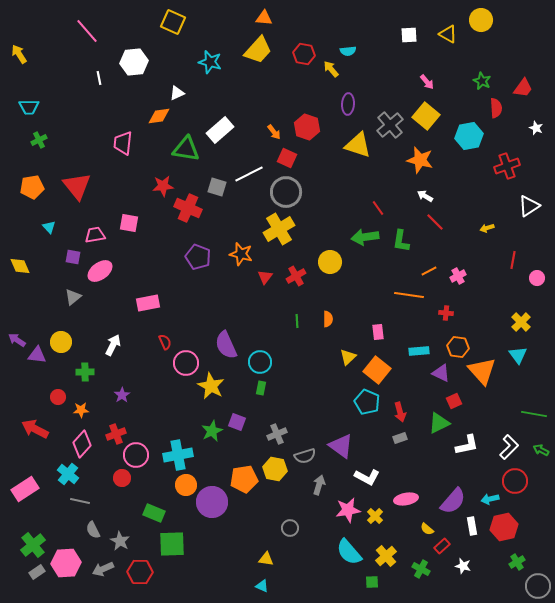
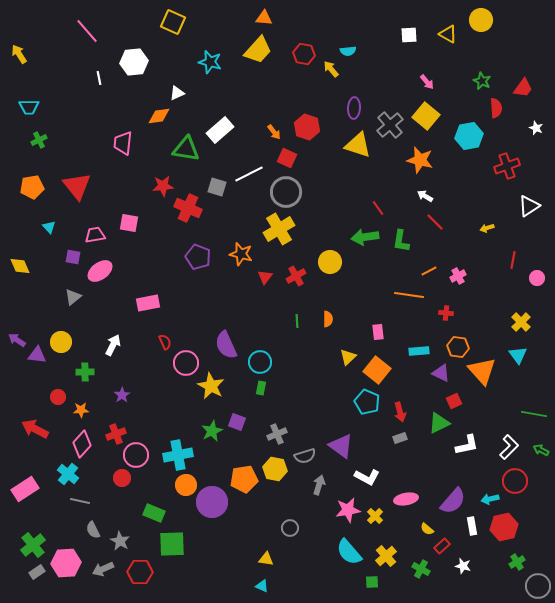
purple ellipse at (348, 104): moved 6 px right, 4 px down
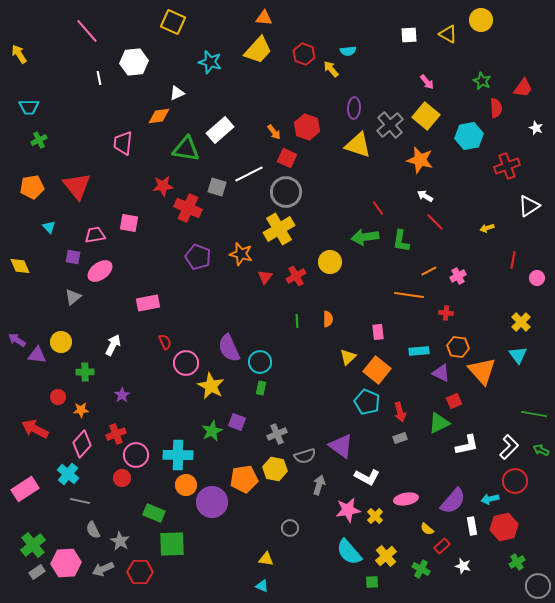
red hexagon at (304, 54): rotated 10 degrees clockwise
purple semicircle at (226, 345): moved 3 px right, 3 px down
cyan cross at (178, 455): rotated 12 degrees clockwise
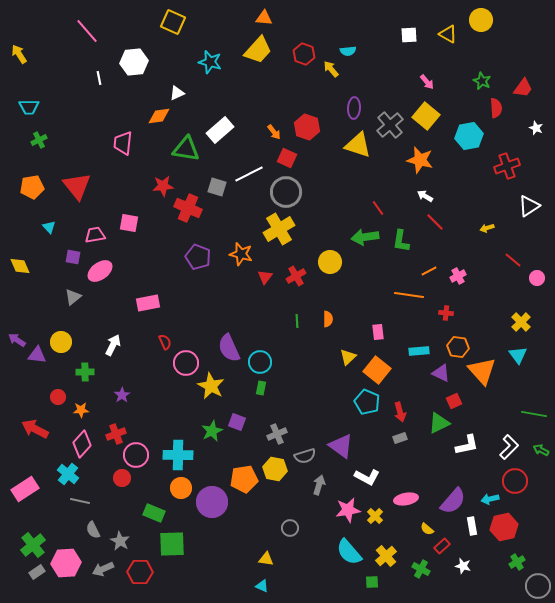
red line at (513, 260): rotated 60 degrees counterclockwise
orange circle at (186, 485): moved 5 px left, 3 px down
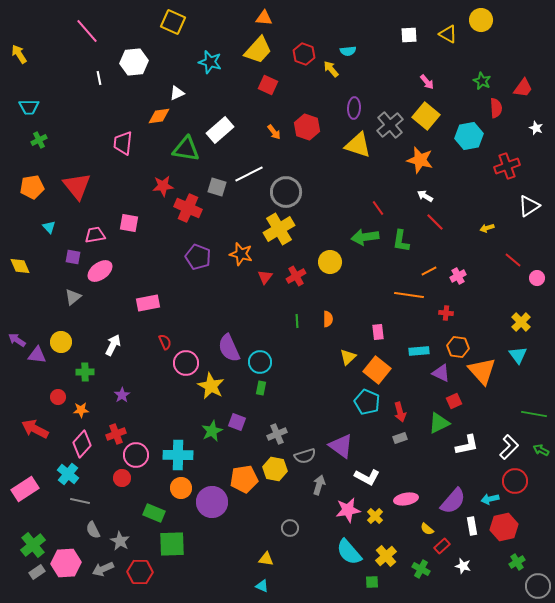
red square at (287, 158): moved 19 px left, 73 px up
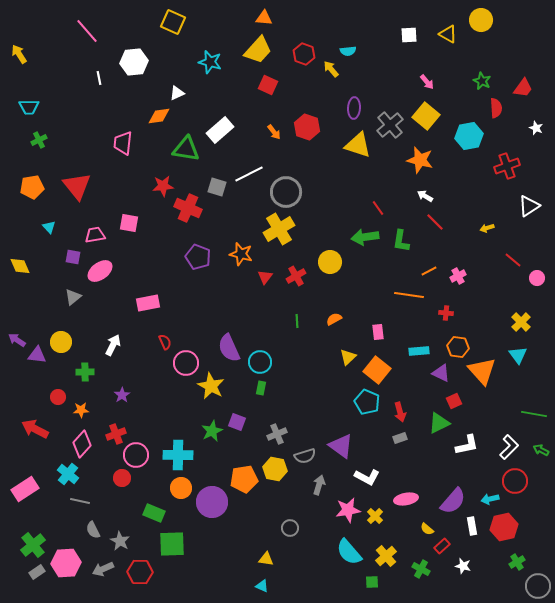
orange semicircle at (328, 319): moved 6 px right; rotated 119 degrees counterclockwise
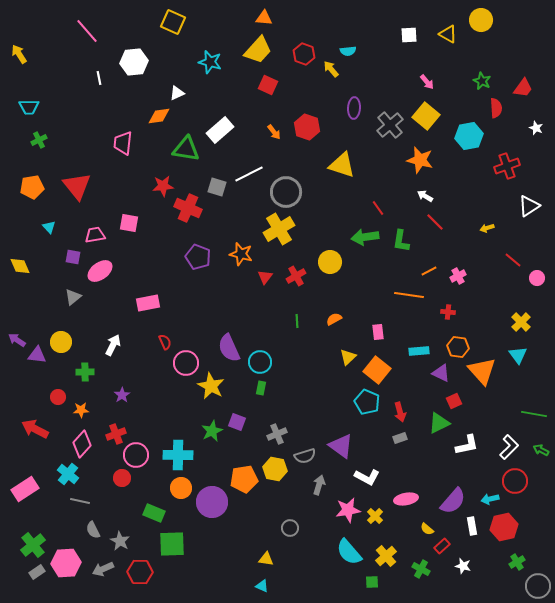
yellow triangle at (358, 145): moved 16 px left, 20 px down
red cross at (446, 313): moved 2 px right, 1 px up
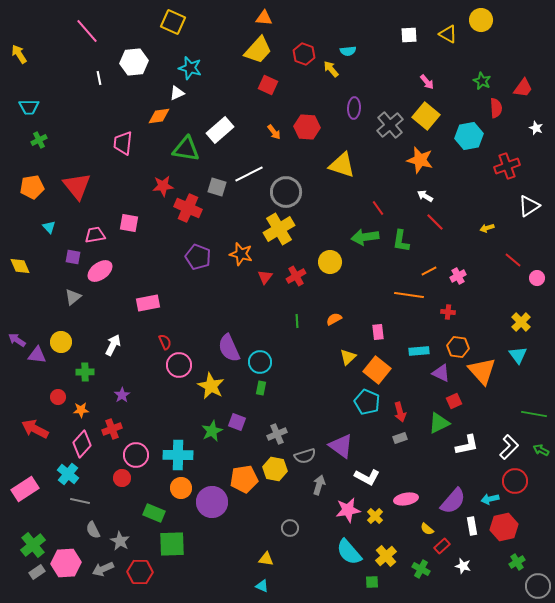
cyan star at (210, 62): moved 20 px left, 6 px down
red hexagon at (307, 127): rotated 15 degrees counterclockwise
pink circle at (186, 363): moved 7 px left, 2 px down
red cross at (116, 434): moved 4 px left, 5 px up
